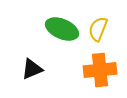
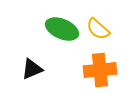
yellow semicircle: rotated 70 degrees counterclockwise
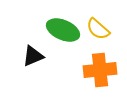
green ellipse: moved 1 px right, 1 px down
black triangle: moved 1 px right, 13 px up
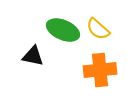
black triangle: rotated 35 degrees clockwise
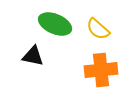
green ellipse: moved 8 px left, 6 px up
orange cross: moved 1 px right
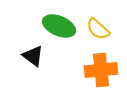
green ellipse: moved 4 px right, 2 px down
black triangle: rotated 25 degrees clockwise
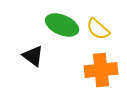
green ellipse: moved 3 px right, 1 px up
